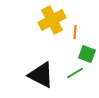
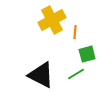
green square: rotated 36 degrees counterclockwise
green line: moved 1 px right, 1 px down
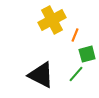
orange line: moved 3 px down; rotated 16 degrees clockwise
green line: rotated 18 degrees counterclockwise
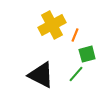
yellow cross: moved 5 px down
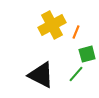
orange line: moved 1 px right, 3 px up
